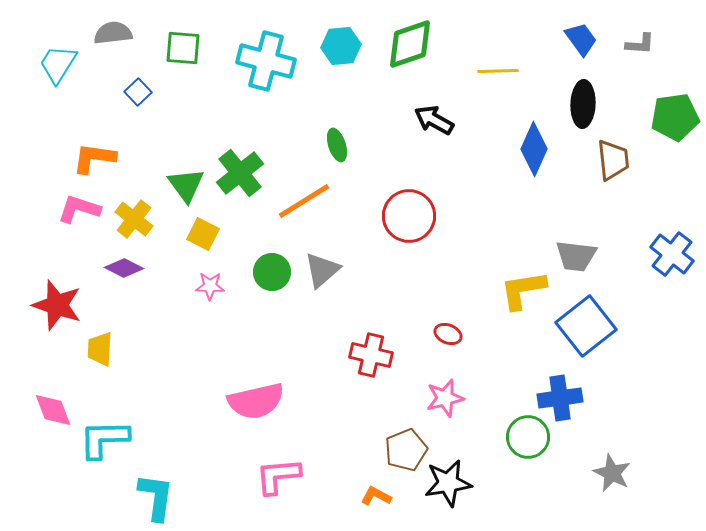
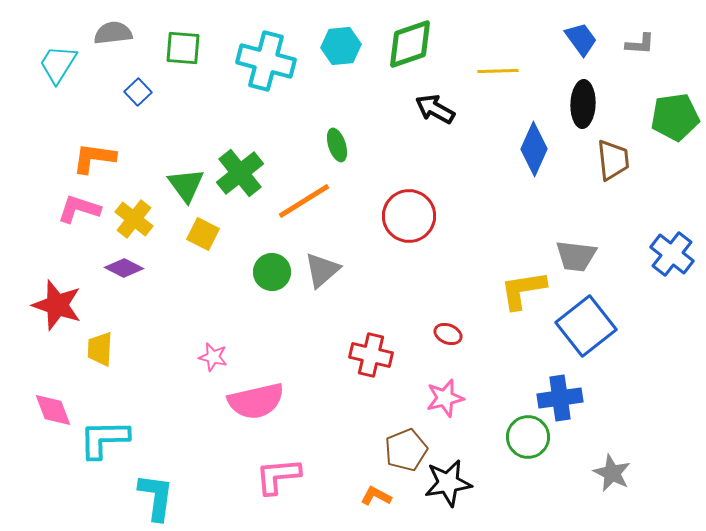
black arrow at (434, 120): moved 1 px right, 11 px up
pink star at (210, 286): moved 3 px right, 71 px down; rotated 12 degrees clockwise
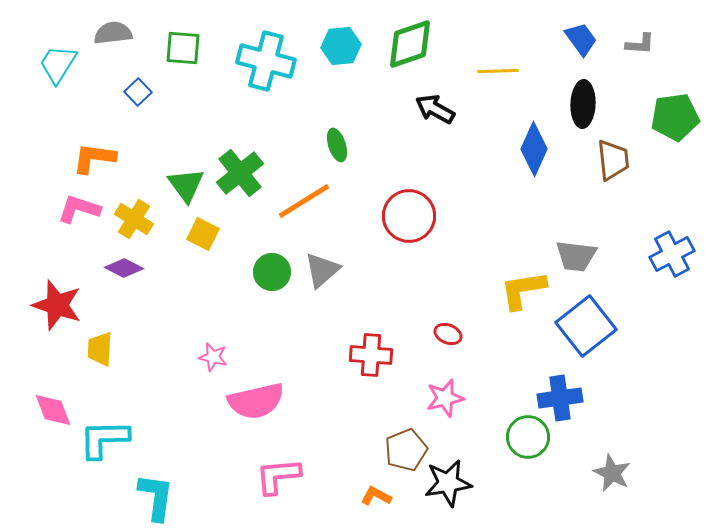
yellow cross at (134, 219): rotated 6 degrees counterclockwise
blue cross at (672, 254): rotated 24 degrees clockwise
red cross at (371, 355): rotated 9 degrees counterclockwise
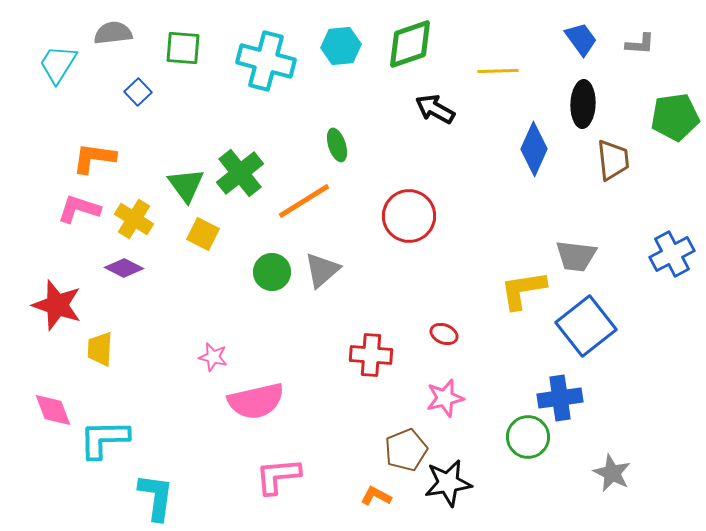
red ellipse at (448, 334): moved 4 px left
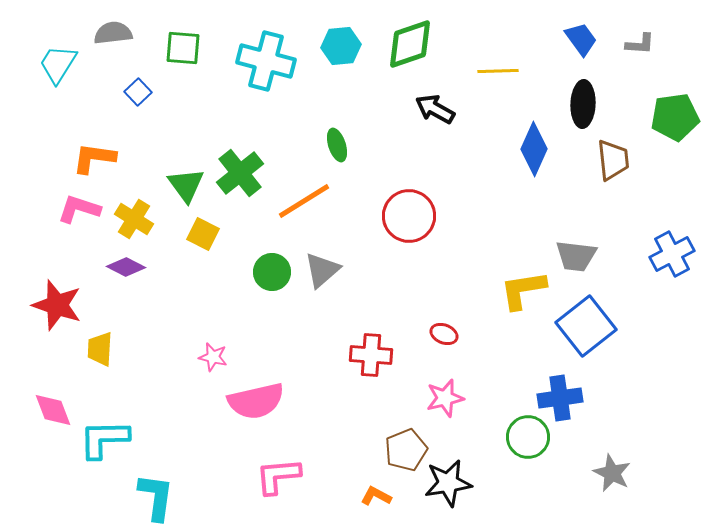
purple diamond at (124, 268): moved 2 px right, 1 px up
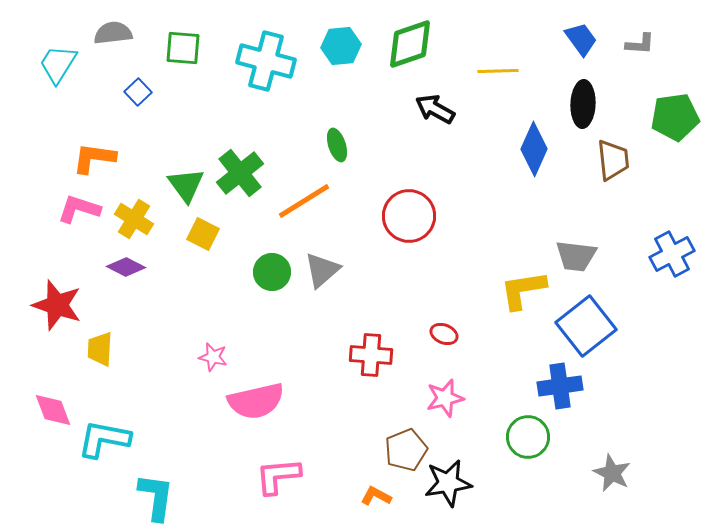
blue cross at (560, 398): moved 12 px up
cyan L-shape at (104, 439): rotated 12 degrees clockwise
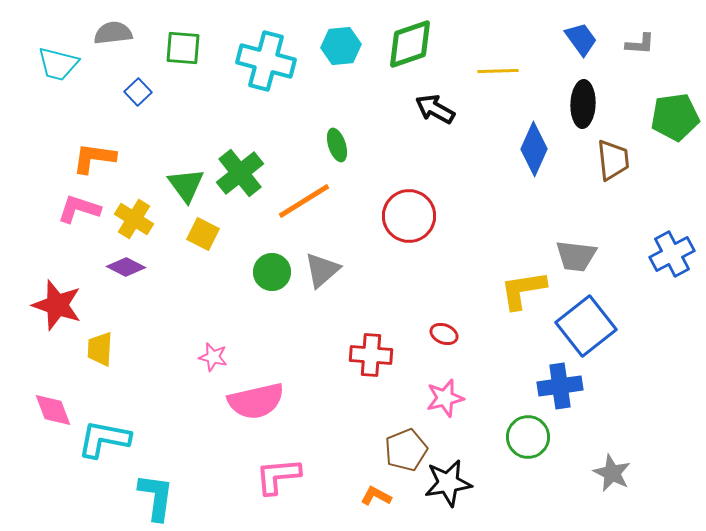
cyan trapezoid at (58, 64): rotated 108 degrees counterclockwise
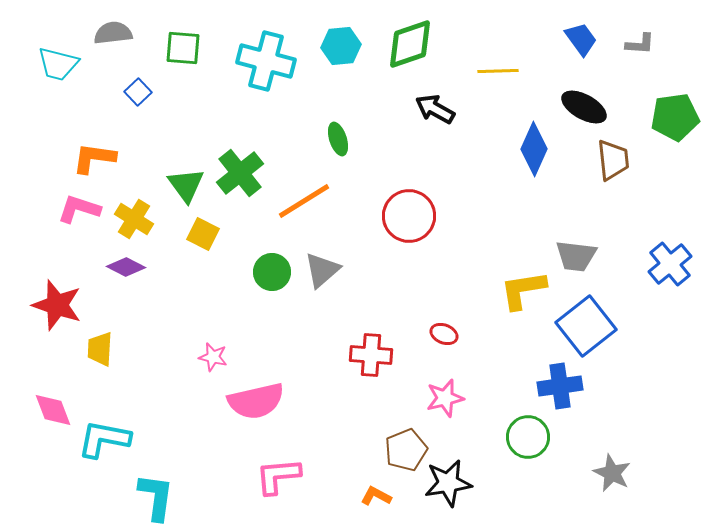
black ellipse at (583, 104): moved 1 px right, 3 px down; rotated 63 degrees counterclockwise
green ellipse at (337, 145): moved 1 px right, 6 px up
blue cross at (672, 254): moved 2 px left, 10 px down; rotated 12 degrees counterclockwise
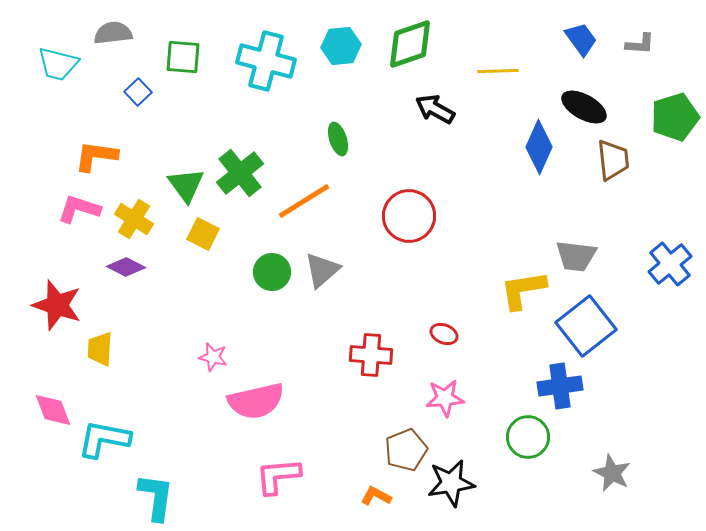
green square at (183, 48): moved 9 px down
green pentagon at (675, 117): rotated 9 degrees counterclockwise
blue diamond at (534, 149): moved 5 px right, 2 px up
orange L-shape at (94, 158): moved 2 px right, 2 px up
pink star at (445, 398): rotated 9 degrees clockwise
black star at (448, 483): moved 3 px right
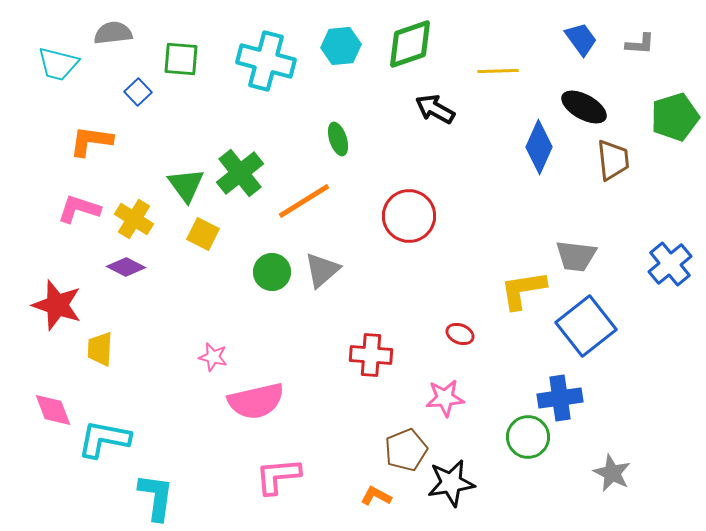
green square at (183, 57): moved 2 px left, 2 px down
orange L-shape at (96, 156): moved 5 px left, 15 px up
red ellipse at (444, 334): moved 16 px right
blue cross at (560, 386): moved 12 px down
